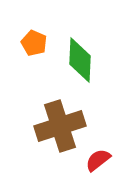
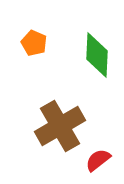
green diamond: moved 17 px right, 5 px up
brown cross: rotated 12 degrees counterclockwise
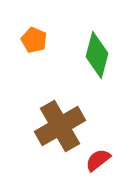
orange pentagon: moved 3 px up
green diamond: rotated 12 degrees clockwise
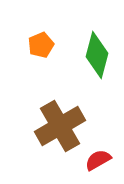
orange pentagon: moved 7 px right, 5 px down; rotated 25 degrees clockwise
red semicircle: rotated 8 degrees clockwise
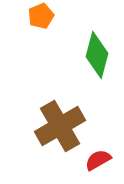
orange pentagon: moved 29 px up
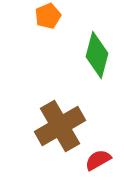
orange pentagon: moved 7 px right
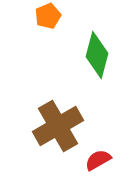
brown cross: moved 2 px left
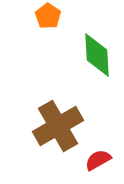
orange pentagon: rotated 15 degrees counterclockwise
green diamond: rotated 18 degrees counterclockwise
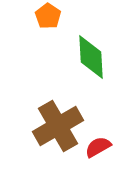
green diamond: moved 6 px left, 2 px down
red semicircle: moved 13 px up
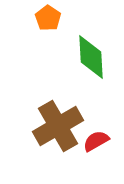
orange pentagon: moved 2 px down
red semicircle: moved 2 px left, 6 px up
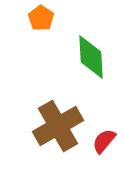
orange pentagon: moved 7 px left
red semicircle: moved 8 px right; rotated 20 degrees counterclockwise
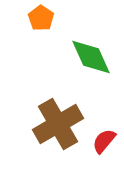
green diamond: rotated 21 degrees counterclockwise
brown cross: moved 2 px up
